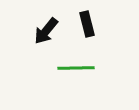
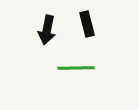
black arrow: moved 1 px right, 1 px up; rotated 28 degrees counterclockwise
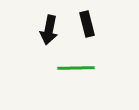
black arrow: moved 2 px right
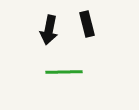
green line: moved 12 px left, 4 px down
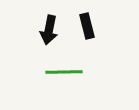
black rectangle: moved 2 px down
